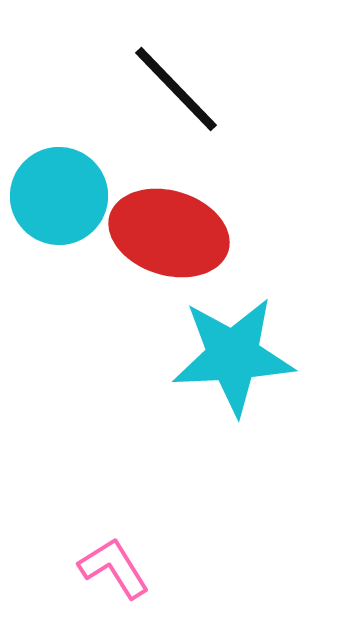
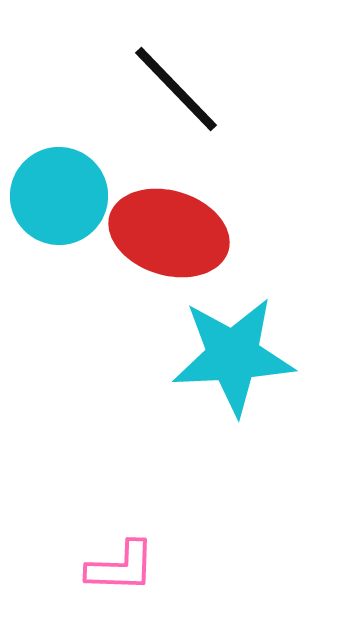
pink L-shape: moved 7 px right, 1 px up; rotated 124 degrees clockwise
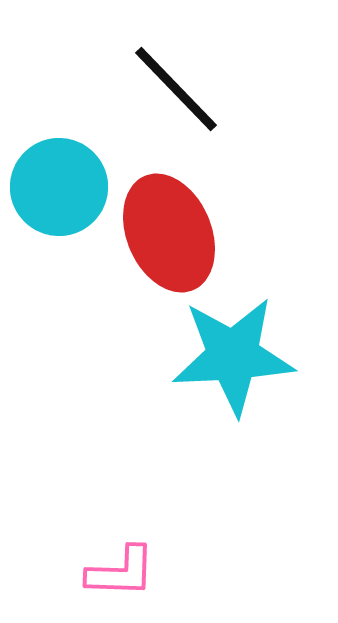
cyan circle: moved 9 px up
red ellipse: rotated 50 degrees clockwise
pink L-shape: moved 5 px down
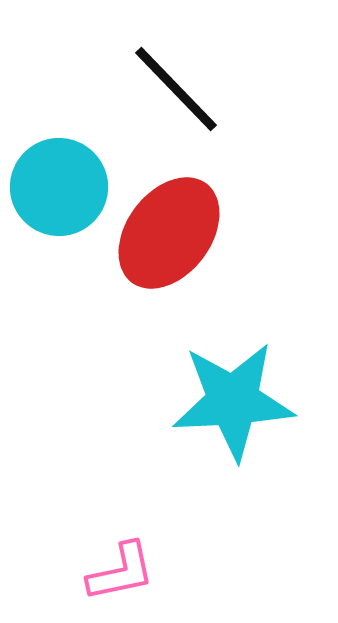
red ellipse: rotated 60 degrees clockwise
cyan star: moved 45 px down
pink L-shape: rotated 14 degrees counterclockwise
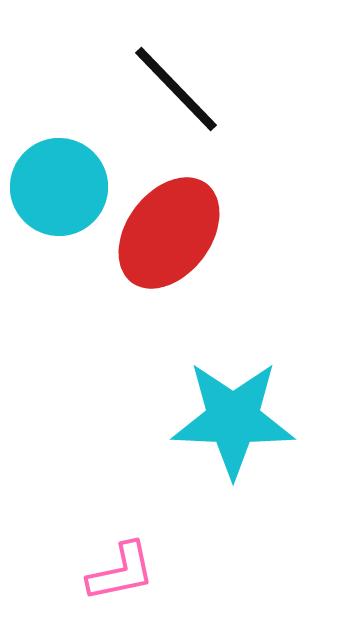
cyan star: moved 18 px down; rotated 5 degrees clockwise
